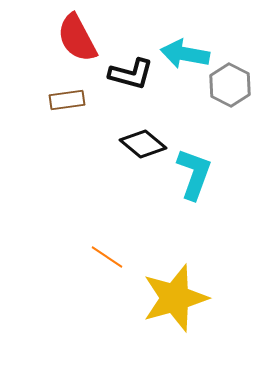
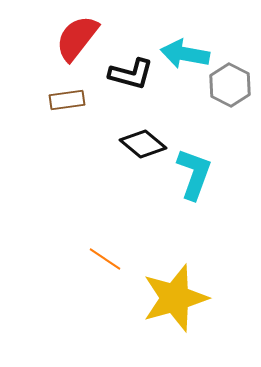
red semicircle: rotated 66 degrees clockwise
orange line: moved 2 px left, 2 px down
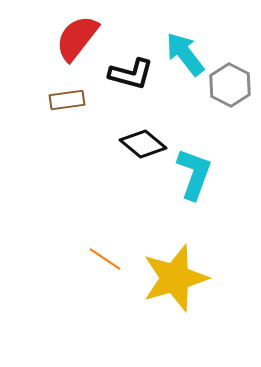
cyan arrow: rotated 42 degrees clockwise
yellow star: moved 20 px up
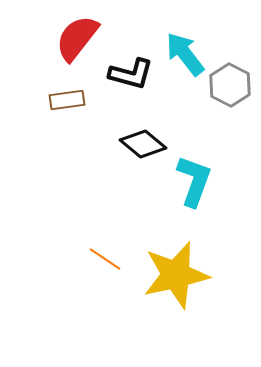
cyan L-shape: moved 7 px down
yellow star: moved 1 px right, 3 px up; rotated 4 degrees clockwise
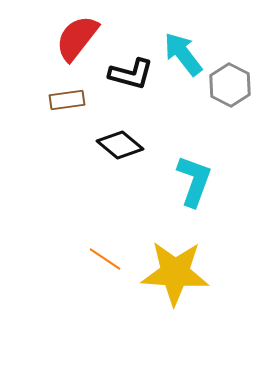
cyan arrow: moved 2 px left
black diamond: moved 23 px left, 1 px down
yellow star: moved 1 px left, 2 px up; rotated 16 degrees clockwise
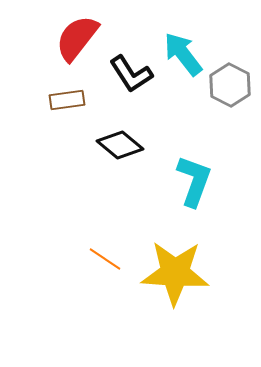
black L-shape: rotated 42 degrees clockwise
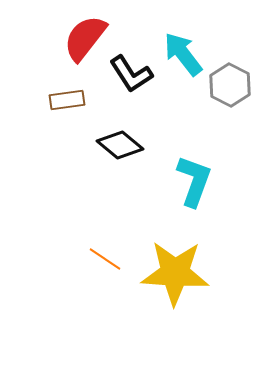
red semicircle: moved 8 px right
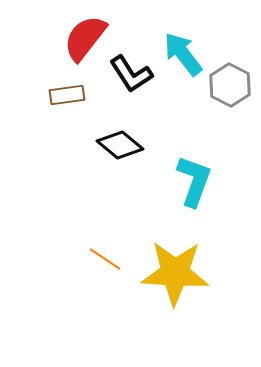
brown rectangle: moved 5 px up
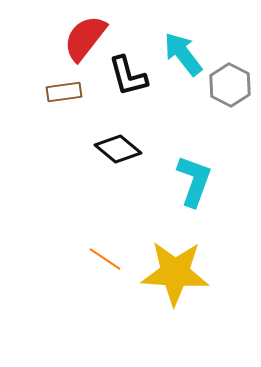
black L-shape: moved 3 px left, 2 px down; rotated 18 degrees clockwise
brown rectangle: moved 3 px left, 3 px up
black diamond: moved 2 px left, 4 px down
